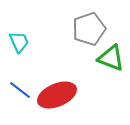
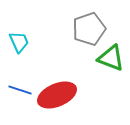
blue line: rotated 20 degrees counterclockwise
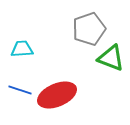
cyan trapezoid: moved 3 px right, 7 px down; rotated 70 degrees counterclockwise
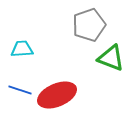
gray pentagon: moved 4 px up
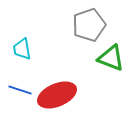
cyan trapezoid: rotated 95 degrees counterclockwise
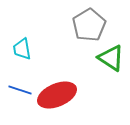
gray pentagon: rotated 12 degrees counterclockwise
green triangle: rotated 12 degrees clockwise
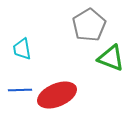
green triangle: rotated 12 degrees counterclockwise
blue line: rotated 20 degrees counterclockwise
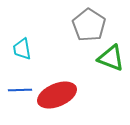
gray pentagon: rotated 8 degrees counterclockwise
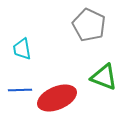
gray pentagon: rotated 8 degrees counterclockwise
green triangle: moved 7 px left, 19 px down
red ellipse: moved 3 px down
